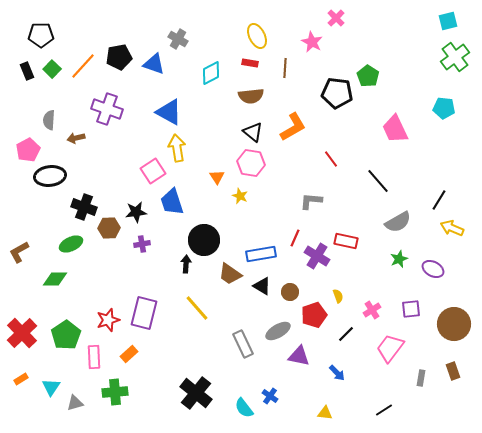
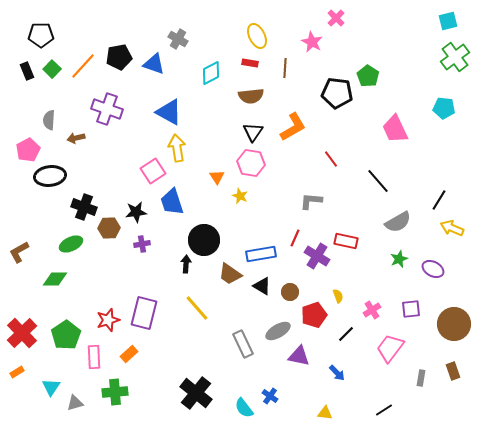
black triangle at (253, 132): rotated 25 degrees clockwise
orange rectangle at (21, 379): moved 4 px left, 7 px up
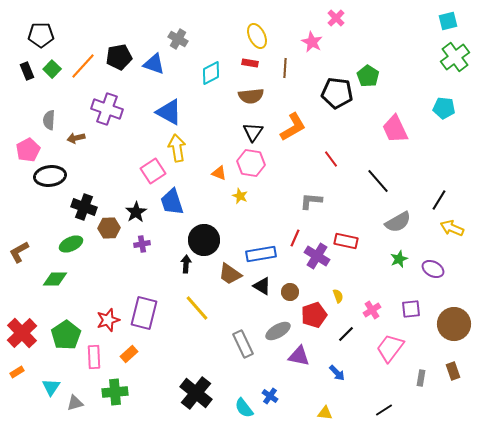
orange triangle at (217, 177): moved 2 px right, 4 px up; rotated 35 degrees counterclockwise
black star at (136, 212): rotated 25 degrees counterclockwise
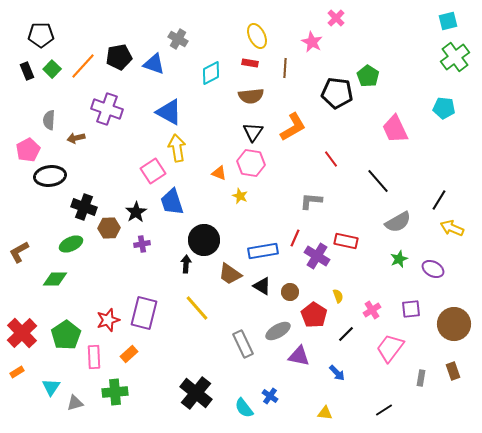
blue rectangle at (261, 254): moved 2 px right, 3 px up
red pentagon at (314, 315): rotated 20 degrees counterclockwise
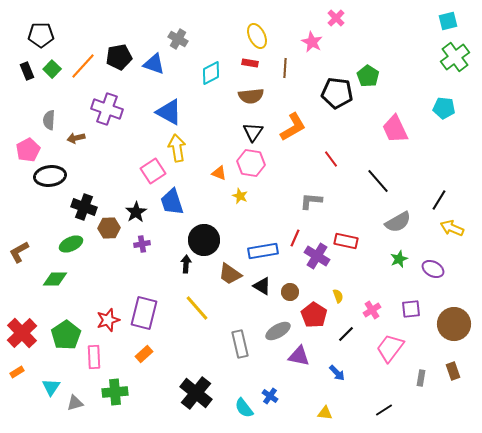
gray rectangle at (243, 344): moved 3 px left; rotated 12 degrees clockwise
orange rectangle at (129, 354): moved 15 px right
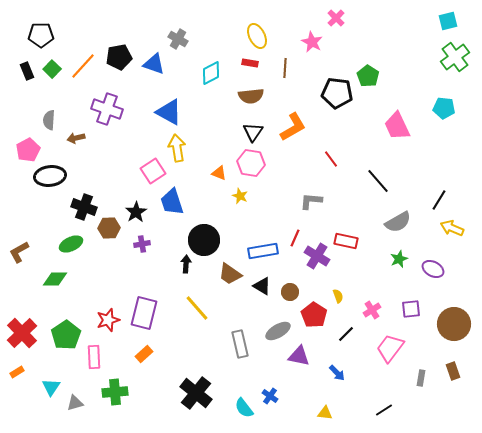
pink trapezoid at (395, 129): moved 2 px right, 3 px up
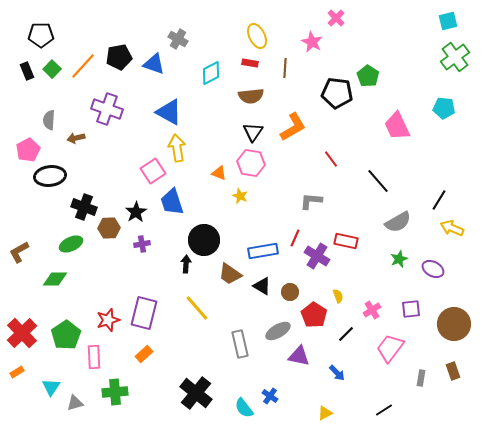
yellow triangle at (325, 413): rotated 35 degrees counterclockwise
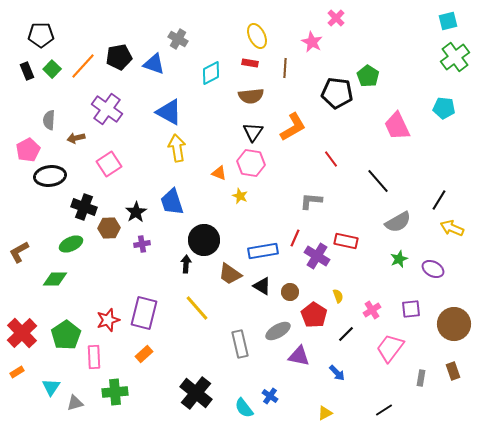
purple cross at (107, 109): rotated 16 degrees clockwise
pink square at (153, 171): moved 44 px left, 7 px up
